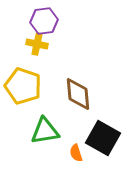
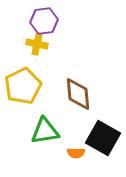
yellow pentagon: rotated 27 degrees clockwise
orange semicircle: rotated 72 degrees counterclockwise
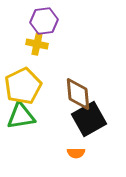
green triangle: moved 24 px left, 15 px up
black square: moved 14 px left, 19 px up; rotated 32 degrees clockwise
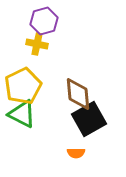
purple hexagon: rotated 8 degrees counterclockwise
green triangle: moved 1 px right, 2 px up; rotated 36 degrees clockwise
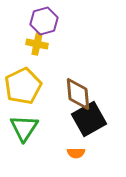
green triangle: moved 2 px right, 14 px down; rotated 36 degrees clockwise
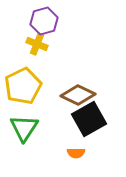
yellow cross: rotated 10 degrees clockwise
brown diamond: moved 1 px down; rotated 60 degrees counterclockwise
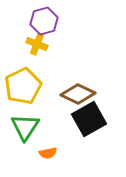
brown diamond: moved 1 px up
green triangle: moved 1 px right, 1 px up
orange semicircle: moved 28 px left; rotated 12 degrees counterclockwise
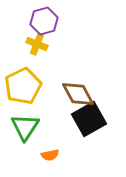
brown diamond: rotated 36 degrees clockwise
orange semicircle: moved 2 px right, 2 px down
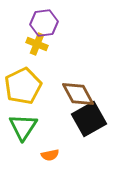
purple hexagon: moved 2 px down; rotated 8 degrees clockwise
green triangle: moved 2 px left
